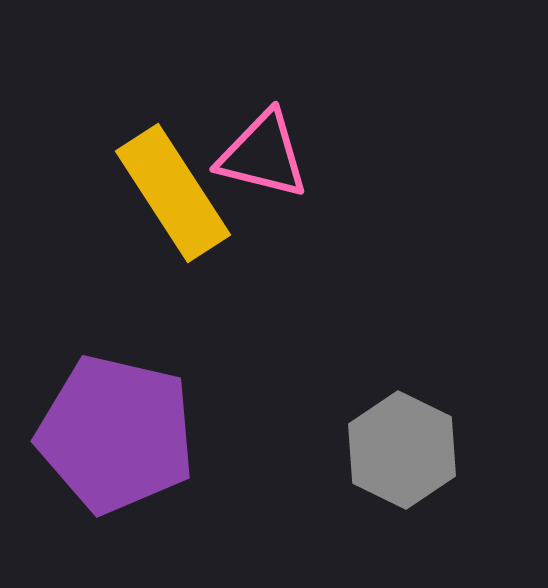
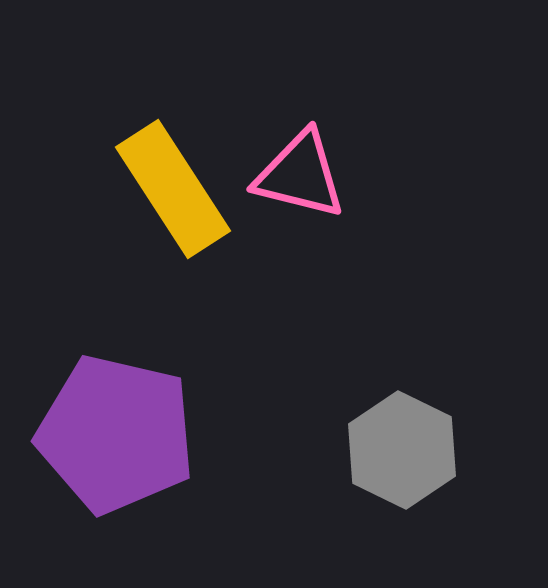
pink triangle: moved 37 px right, 20 px down
yellow rectangle: moved 4 px up
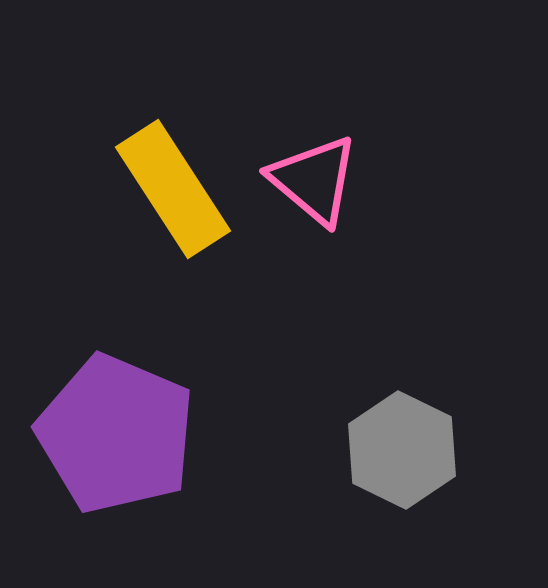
pink triangle: moved 14 px right, 5 px down; rotated 26 degrees clockwise
purple pentagon: rotated 10 degrees clockwise
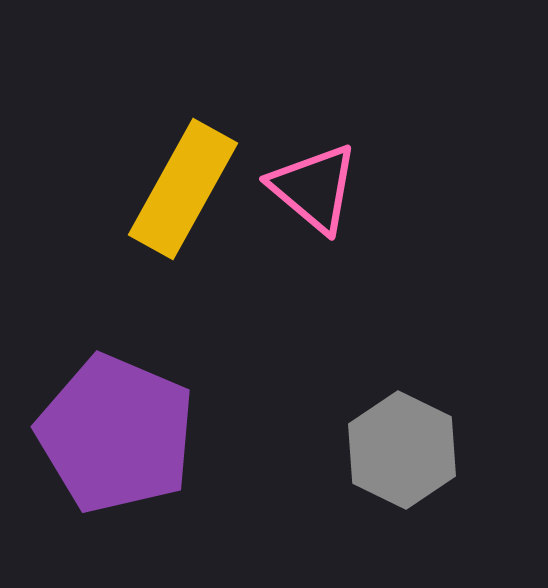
pink triangle: moved 8 px down
yellow rectangle: moved 10 px right; rotated 62 degrees clockwise
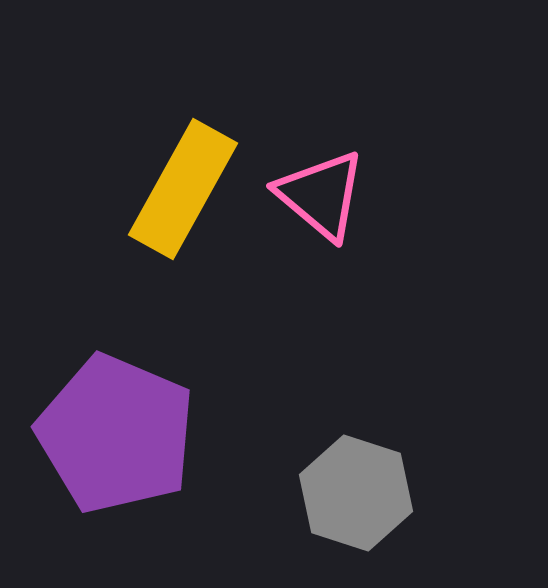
pink triangle: moved 7 px right, 7 px down
gray hexagon: moved 46 px left, 43 px down; rotated 8 degrees counterclockwise
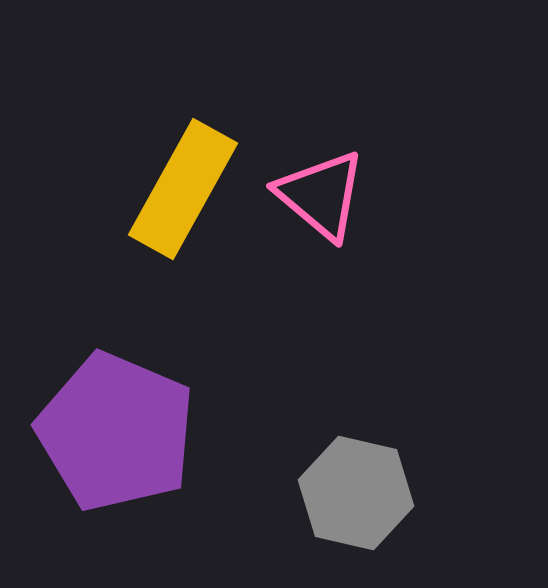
purple pentagon: moved 2 px up
gray hexagon: rotated 5 degrees counterclockwise
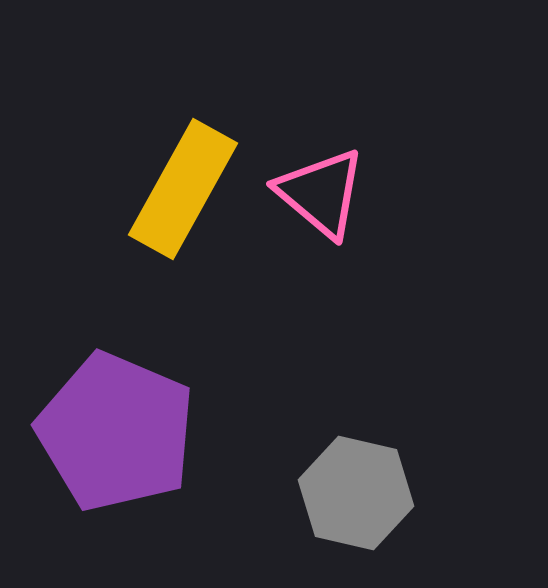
pink triangle: moved 2 px up
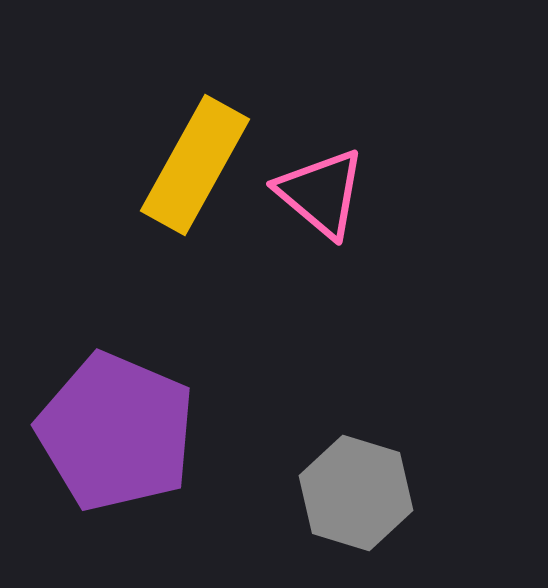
yellow rectangle: moved 12 px right, 24 px up
gray hexagon: rotated 4 degrees clockwise
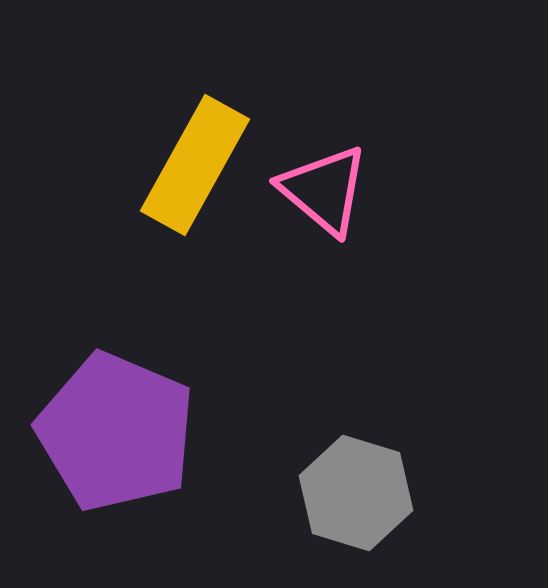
pink triangle: moved 3 px right, 3 px up
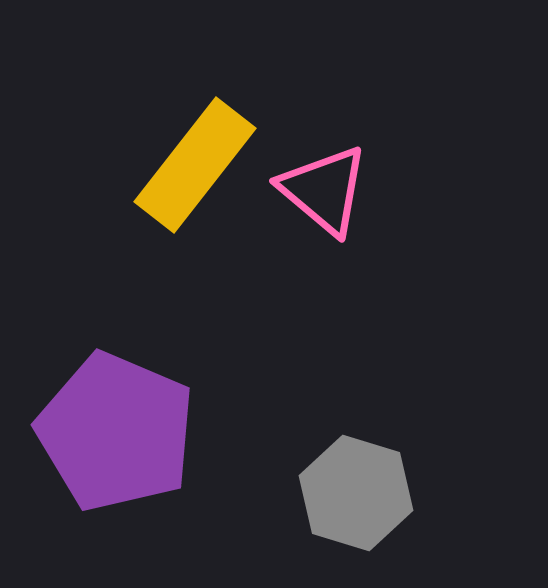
yellow rectangle: rotated 9 degrees clockwise
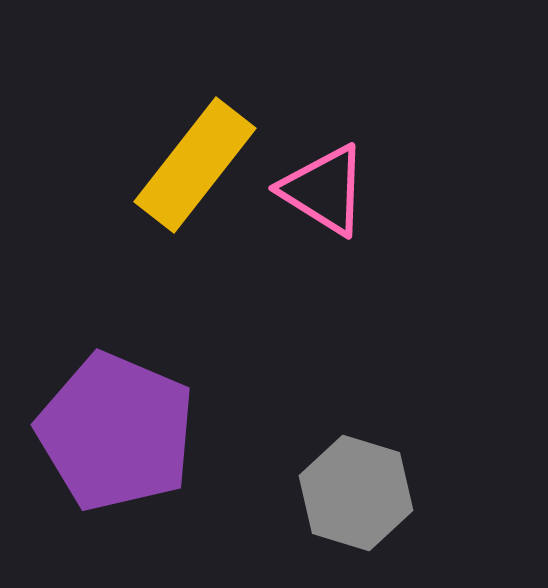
pink triangle: rotated 8 degrees counterclockwise
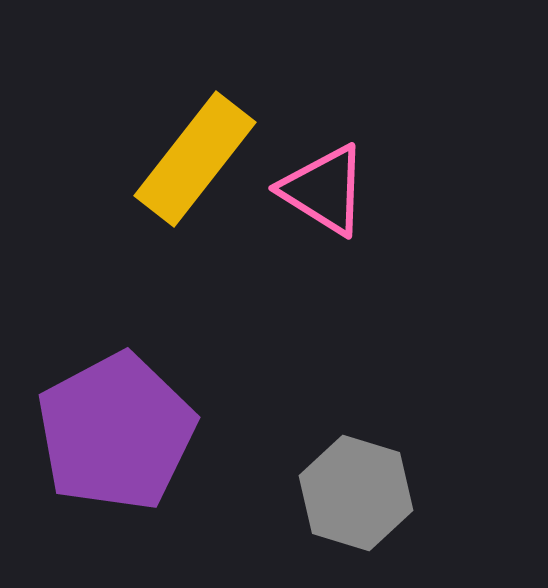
yellow rectangle: moved 6 px up
purple pentagon: rotated 21 degrees clockwise
